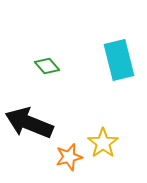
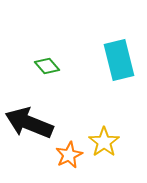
yellow star: moved 1 px right, 1 px up
orange star: moved 2 px up; rotated 12 degrees counterclockwise
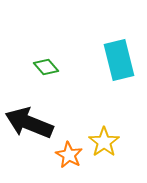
green diamond: moved 1 px left, 1 px down
orange star: rotated 16 degrees counterclockwise
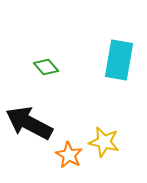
cyan rectangle: rotated 24 degrees clockwise
black arrow: rotated 6 degrees clockwise
yellow star: rotated 24 degrees counterclockwise
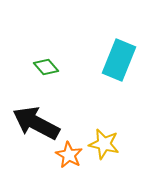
cyan rectangle: rotated 12 degrees clockwise
black arrow: moved 7 px right
yellow star: moved 2 px down
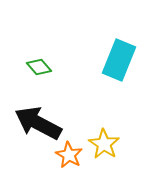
green diamond: moved 7 px left
black arrow: moved 2 px right
yellow star: rotated 20 degrees clockwise
